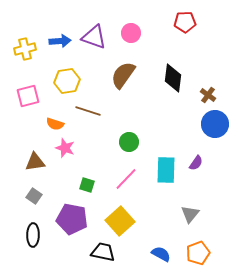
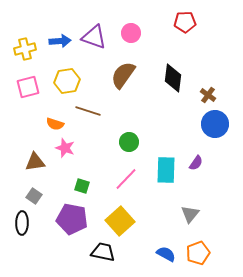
pink square: moved 9 px up
green square: moved 5 px left, 1 px down
black ellipse: moved 11 px left, 12 px up
blue semicircle: moved 5 px right
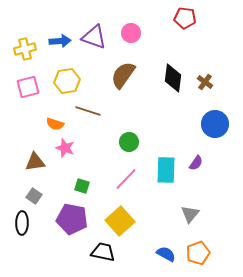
red pentagon: moved 4 px up; rotated 10 degrees clockwise
brown cross: moved 3 px left, 13 px up
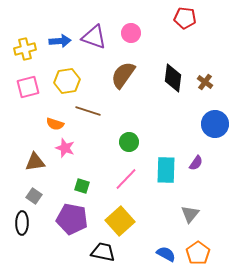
orange pentagon: rotated 15 degrees counterclockwise
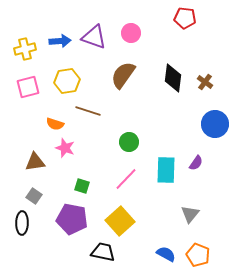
orange pentagon: moved 2 px down; rotated 15 degrees counterclockwise
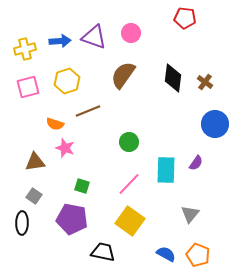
yellow hexagon: rotated 10 degrees counterclockwise
brown line: rotated 40 degrees counterclockwise
pink line: moved 3 px right, 5 px down
yellow square: moved 10 px right; rotated 12 degrees counterclockwise
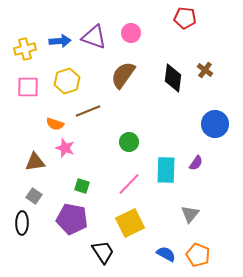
brown cross: moved 12 px up
pink square: rotated 15 degrees clockwise
yellow square: moved 2 px down; rotated 28 degrees clockwise
black trapezoid: rotated 45 degrees clockwise
